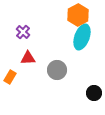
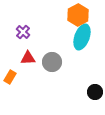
gray circle: moved 5 px left, 8 px up
black circle: moved 1 px right, 1 px up
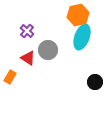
orange hexagon: rotated 15 degrees clockwise
purple cross: moved 4 px right, 1 px up
red triangle: rotated 35 degrees clockwise
gray circle: moved 4 px left, 12 px up
black circle: moved 10 px up
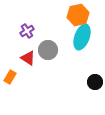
purple cross: rotated 16 degrees clockwise
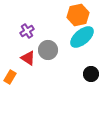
cyan ellipse: rotated 30 degrees clockwise
black circle: moved 4 px left, 8 px up
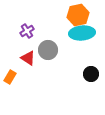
cyan ellipse: moved 4 px up; rotated 35 degrees clockwise
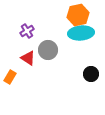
cyan ellipse: moved 1 px left
